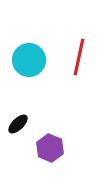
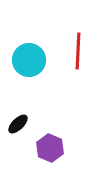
red line: moved 1 px left, 6 px up; rotated 9 degrees counterclockwise
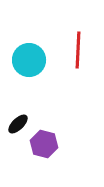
red line: moved 1 px up
purple hexagon: moved 6 px left, 4 px up; rotated 8 degrees counterclockwise
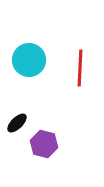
red line: moved 2 px right, 18 px down
black ellipse: moved 1 px left, 1 px up
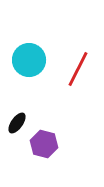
red line: moved 2 px left, 1 px down; rotated 24 degrees clockwise
black ellipse: rotated 10 degrees counterclockwise
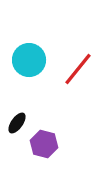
red line: rotated 12 degrees clockwise
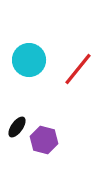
black ellipse: moved 4 px down
purple hexagon: moved 4 px up
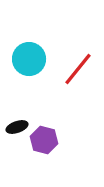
cyan circle: moved 1 px up
black ellipse: rotated 35 degrees clockwise
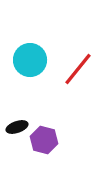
cyan circle: moved 1 px right, 1 px down
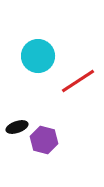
cyan circle: moved 8 px right, 4 px up
red line: moved 12 px down; rotated 18 degrees clockwise
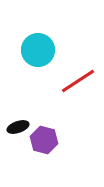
cyan circle: moved 6 px up
black ellipse: moved 1 px right
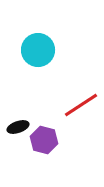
red line: moved 3 px right, 24 px down
